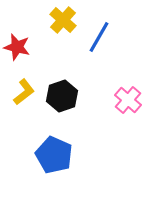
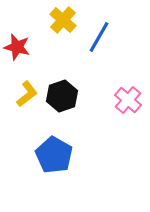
yellow L-shape: moved 3 px right, 2 px down
blue pentagon: rotated 6 degrees clockwise
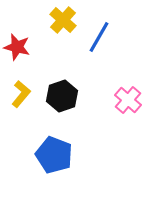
yellow L-shape: moved 6 px left; rotated 12 degrees counterclockwise
blue pentagon: rotated 9 degrees counterclockwise
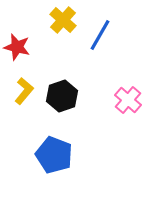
blue line: moved 1 px right, 2 px up
yellow L-shape: moved 3 px right, 3 px up
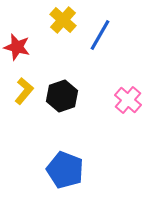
blue pentagon: moved 11 px right, 15 px down
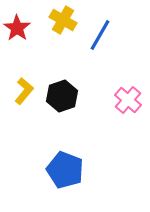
yellow cross: rotated 12 degrees counterclockwise
red star: moved 19 px up; rotated 20 degrees clockwise
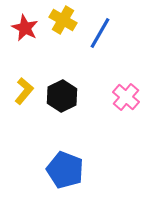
red star: moved 8 px right; rotated 8 degrees counterclockwise
blue line: moved 2 px up
black hexagon: rotated 8 degrees counterclockwise
pink cross: moved 2 px left, 3 px up
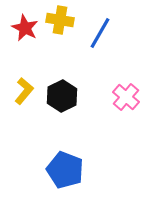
yellow cross: moved 3 px left; rotated 20 degrees counterclockwise
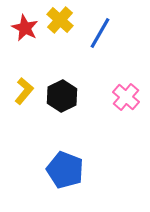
yellow cross: rotated 32 degrees clockwise
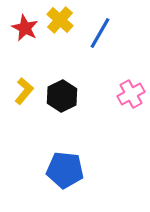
pink cross: moved 5 px right, 3 px up; rotated 20 degrees clockwise
blue pentagon: rotated 15 degrees counterclockwise
